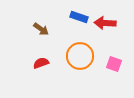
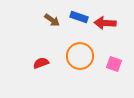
brown arrow: moved 11 px right, 9 px up
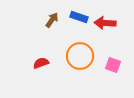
brown arrow: rotated 91 degrees counterclockwise
pink square: moved 1 px left, 1 px down
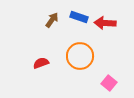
pink square: moved 4 px left, 18 px down; rotated 21 degrees clockwise
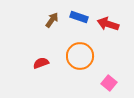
red arrow: moved 3 px right, 1 px down; rotated 15 degrees clockwise
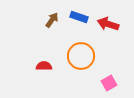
orange circle: moved 1 px right
red semicircle: moved 3 px right, 3 px down; rotated 21 degrees clockwise
pink square: rotated 21 degrees clockwise
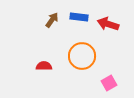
blue rectangle: rotated 12 degrees counterclockwise
orange circle: moved 1 px right
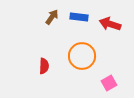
brown arrow: moved 3 px up
red arrow: moved 2 px right
red semicircle: rotated 91 degrees clockwise
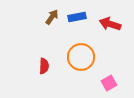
blue rectangle: moved 2 px left; rotated 18 degrees counterclockwise
orange circle: moved 1 px left, 1 px down
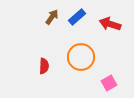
blue rectangle: rotated 30 degrees counterclockwise
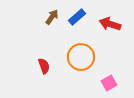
red semicircle: rotated 21 degrees counterclockwise
